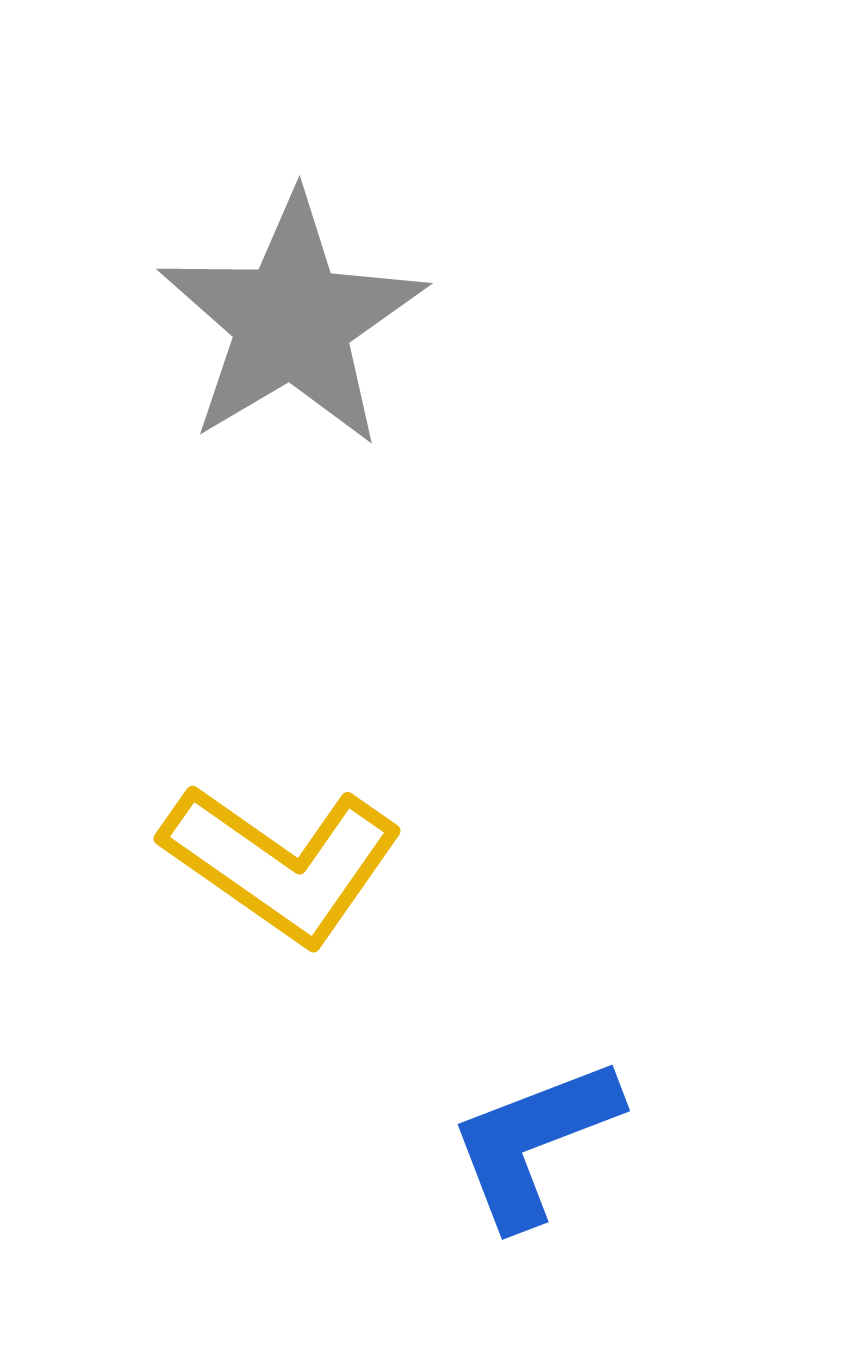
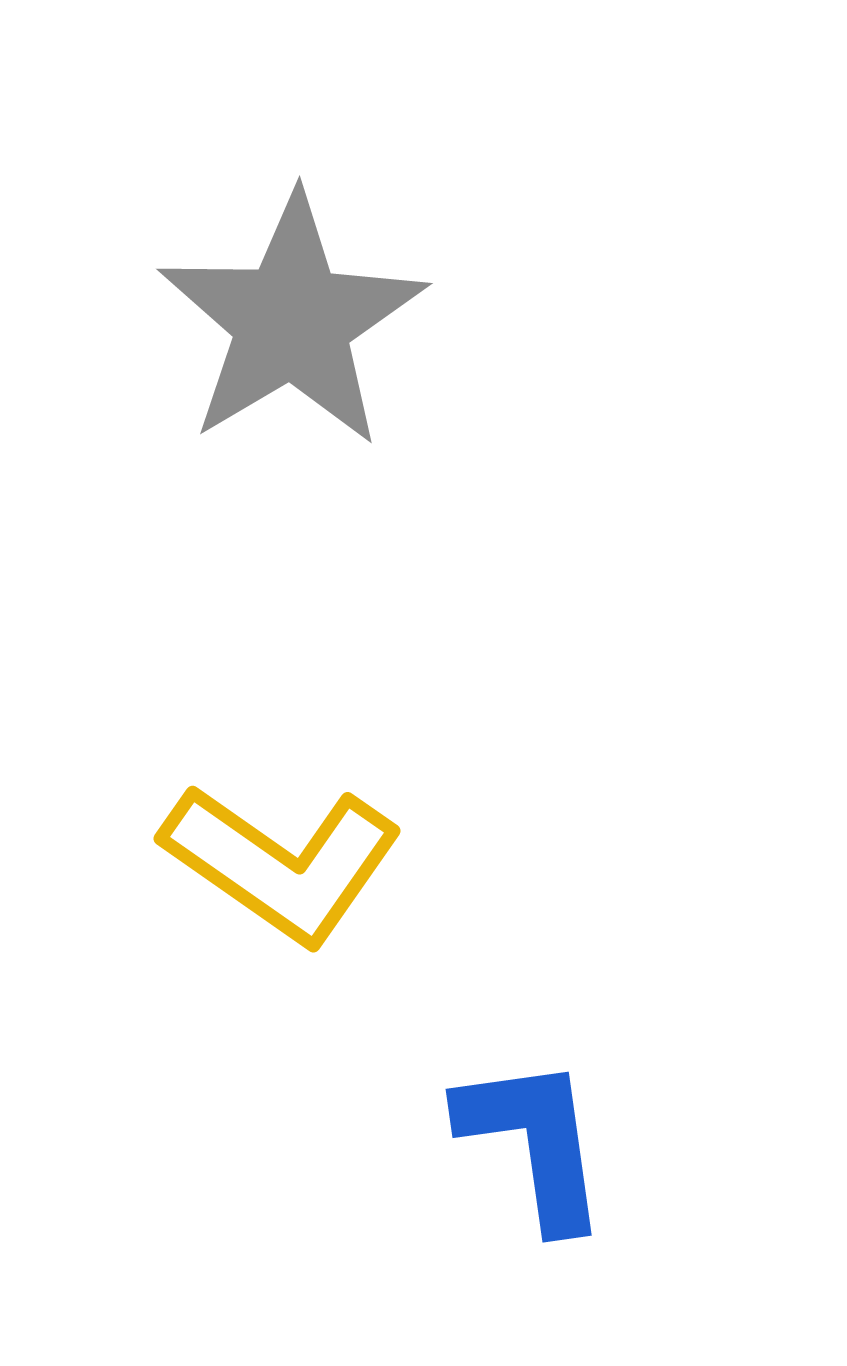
blue L-shape: rotated 103 degrees clockwise
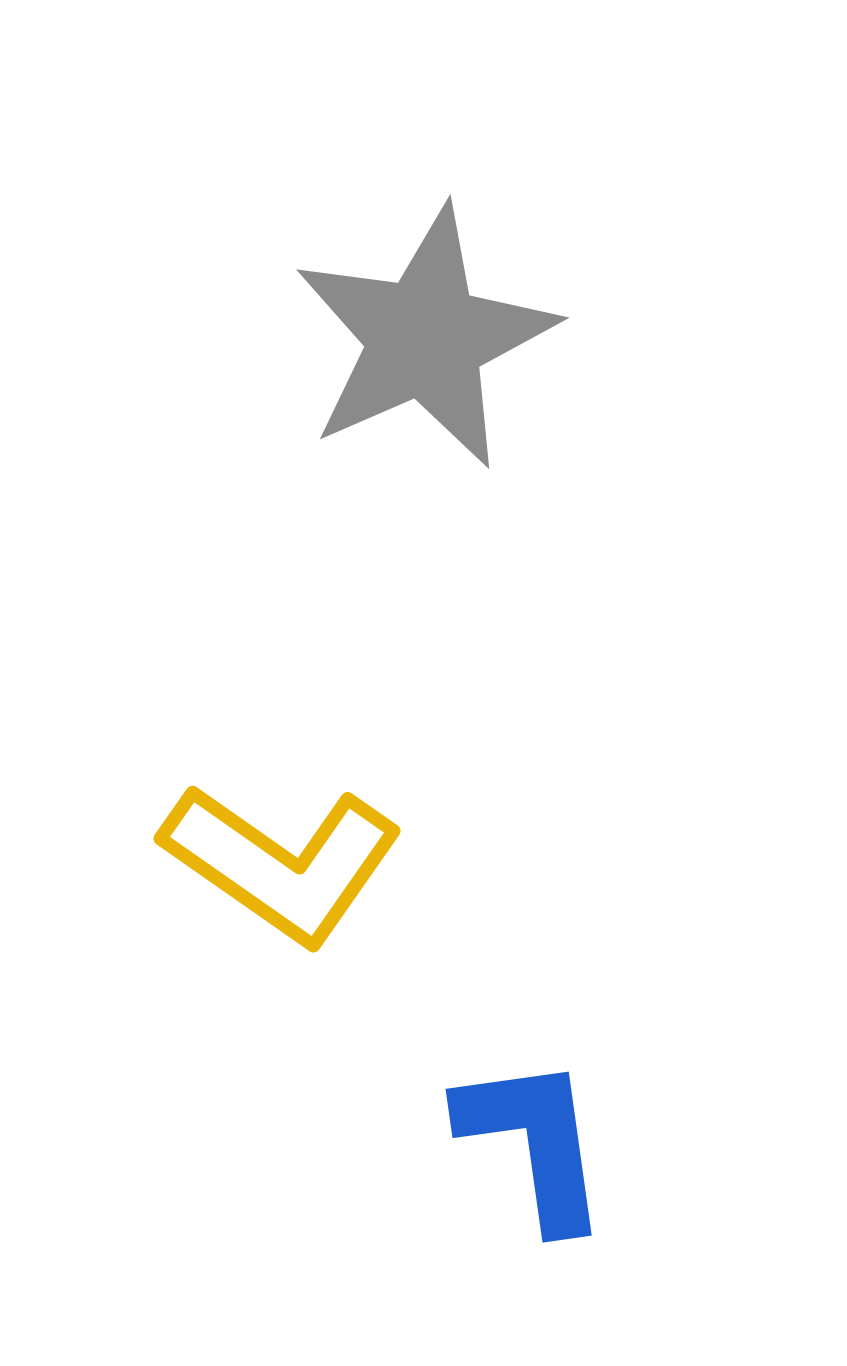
gray star: moved 133 px right, 17 px down; rotated 7 degrees clockwise
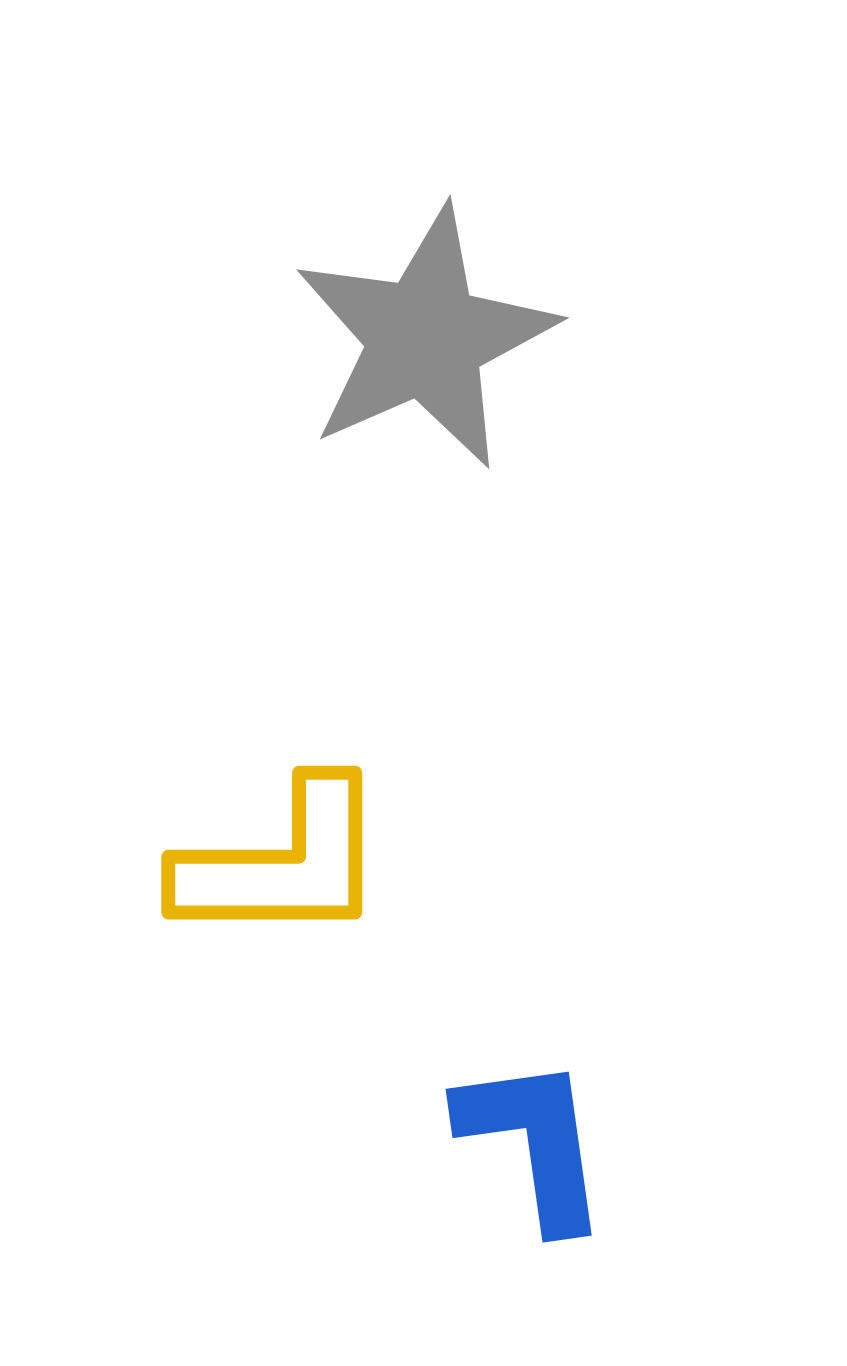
yellow L-shape: rotated 35 degrees counterclockwise
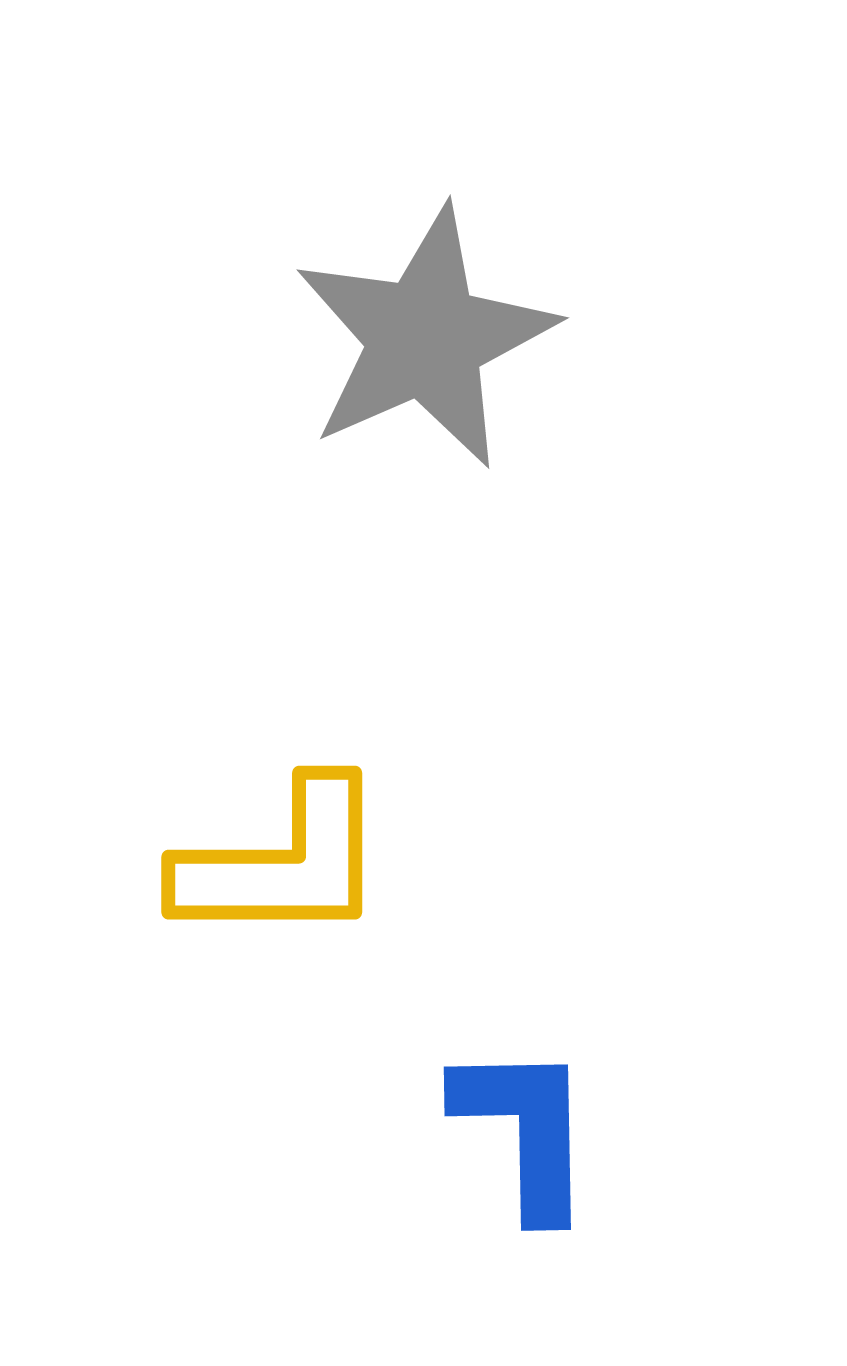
blue L-shape: moved 9 px left, 12 px up; rotated 7 degrees clockwise
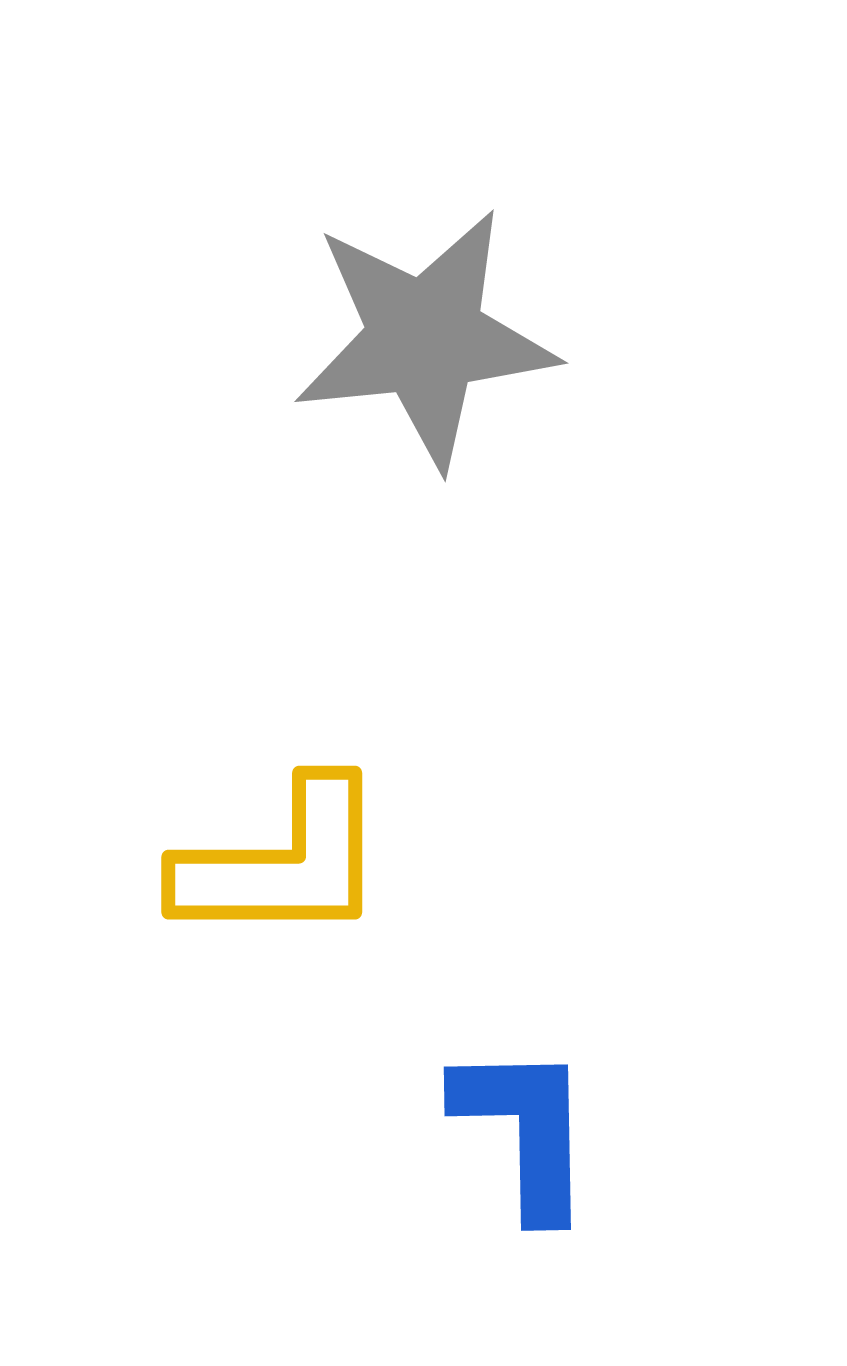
gray star: rotated 18 degrees clockwise
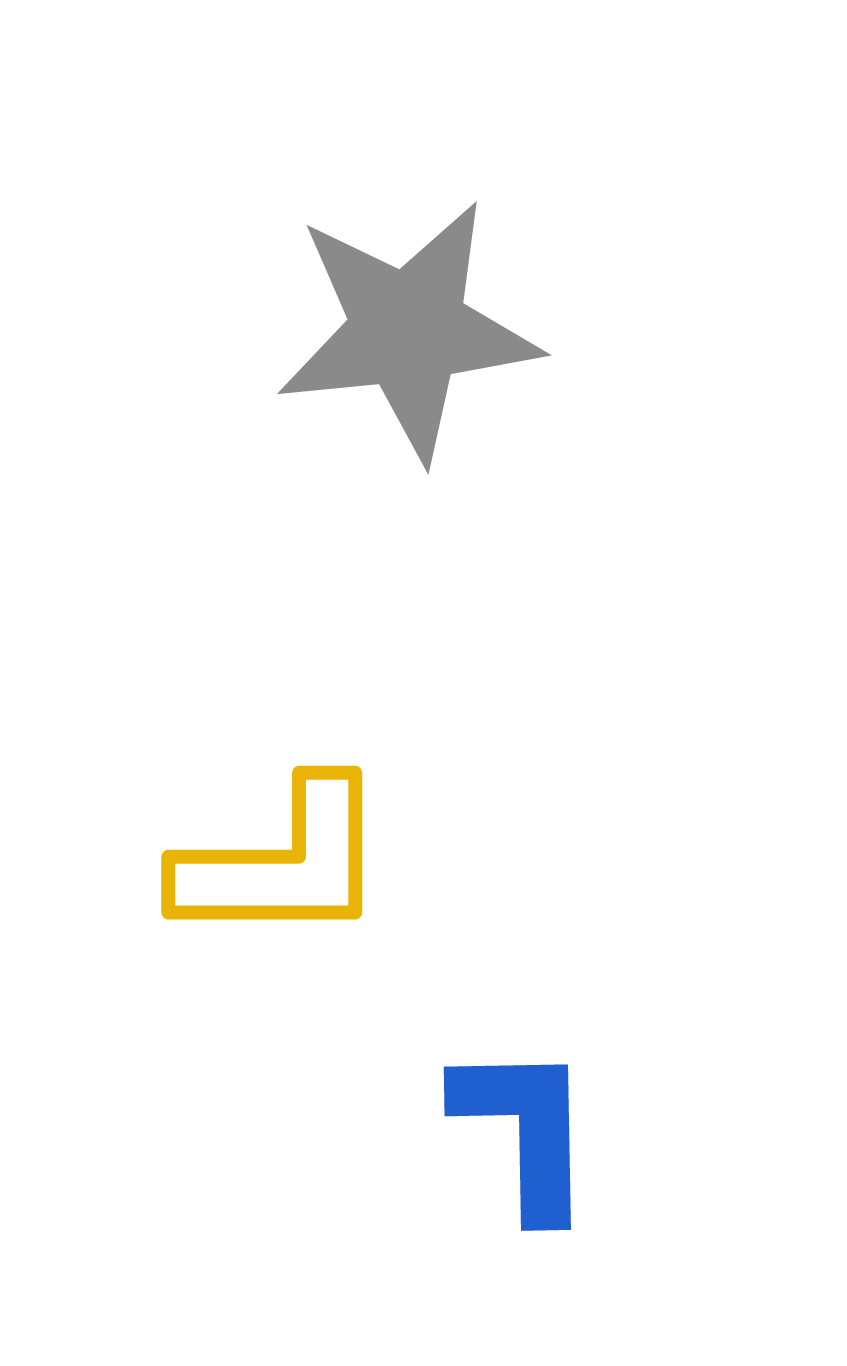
gray star: moved 17 px left, 8 px up
